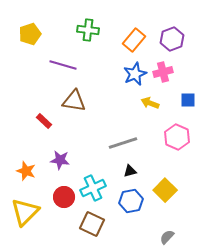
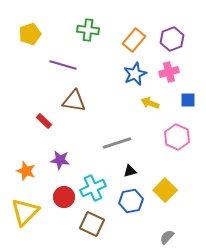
pink cross: moved 6 px right
gray line: moved 6 px left
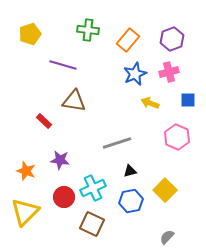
orange rectangle: moved 6 px left
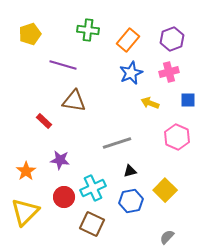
blue star: moved 4 px left, 1 px up
orange star: rotated 18 degrees clockwise
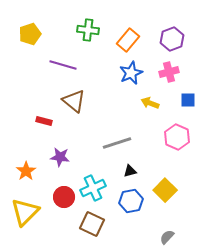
brown triangle: rotated 30 degrees clockwise
red rectangle: rotated 28 degrees counterclockwise
purple star: moved 3 px up
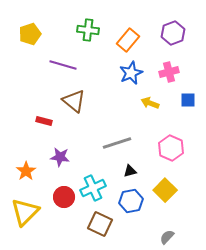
purple hexagon: moved 1 px right, 6 px up
pink hexagon: moved 6 px left, 11 px down
brown square: moved 8 px right
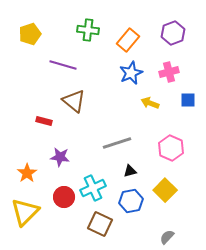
orange star: moved 1 px right, 2 px down
